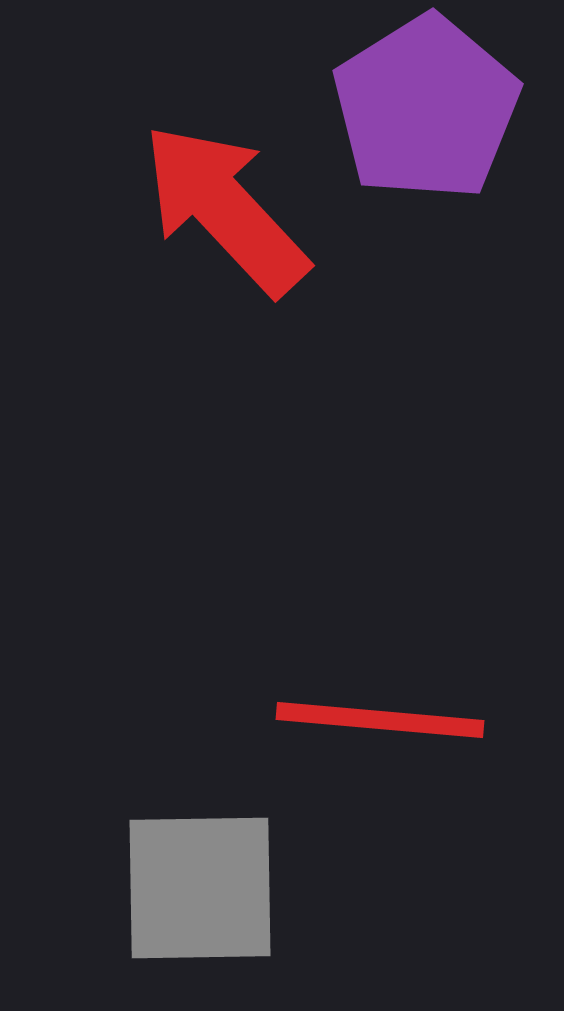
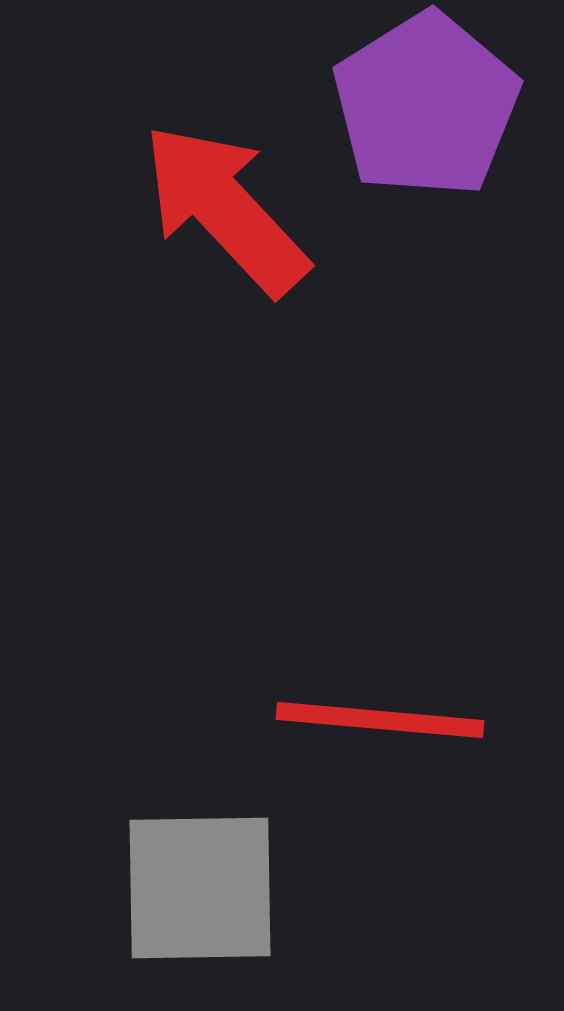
purple pentagon: moved 3 px up
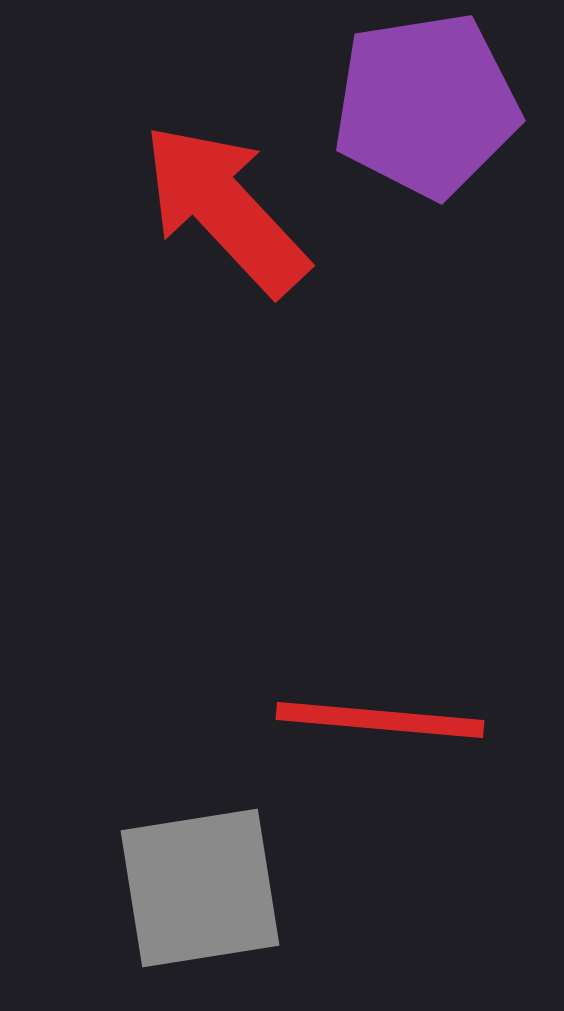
purple pentagon: rotated 23 degrees clockwise
gray square: rotated 8 degrees counterclockwise
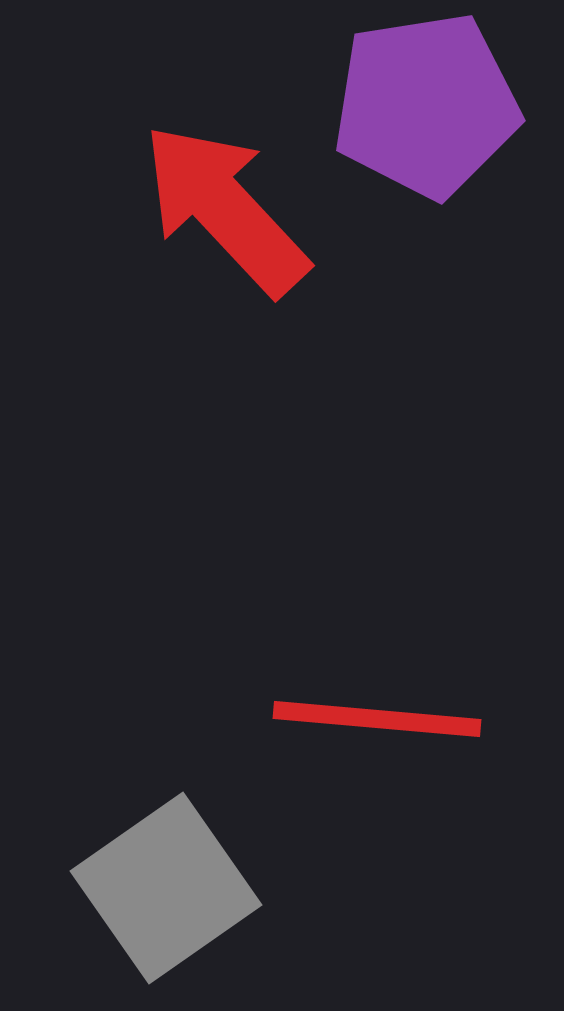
red line: moved 3 px left, 1 px up
gray square: moved 34 px left; rotated 26 degrees counterclockwise
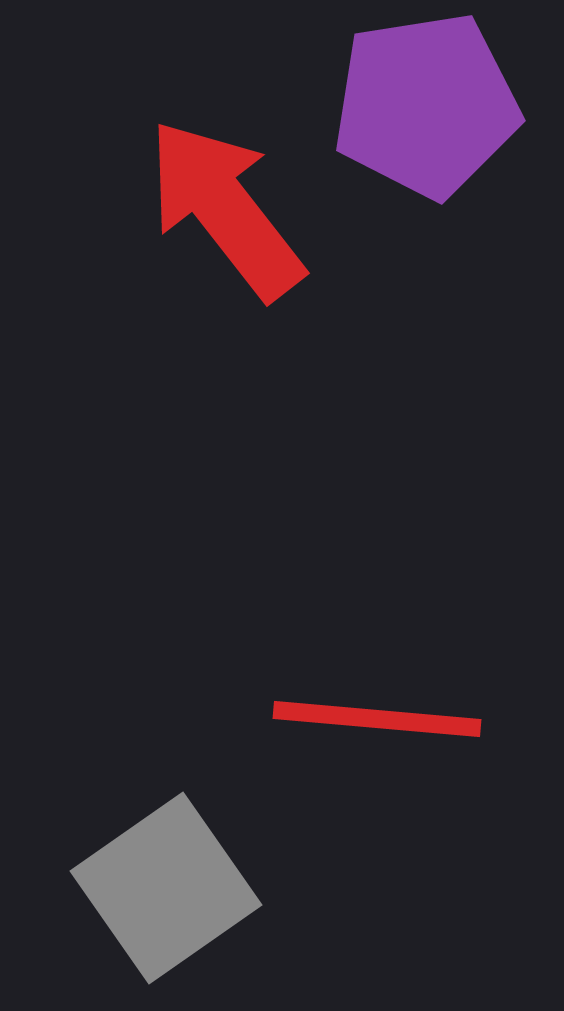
red arrow: rotated 5 degrees clockwise
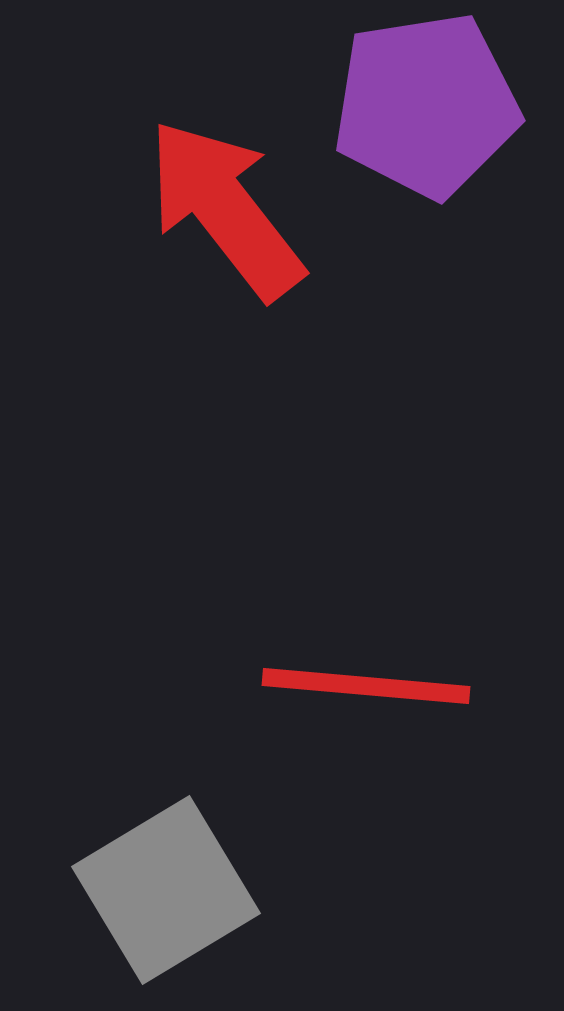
red line: moved 11 px left, 33 px up
gray square: moved 2 px down; rotated 4 degrees clockwise
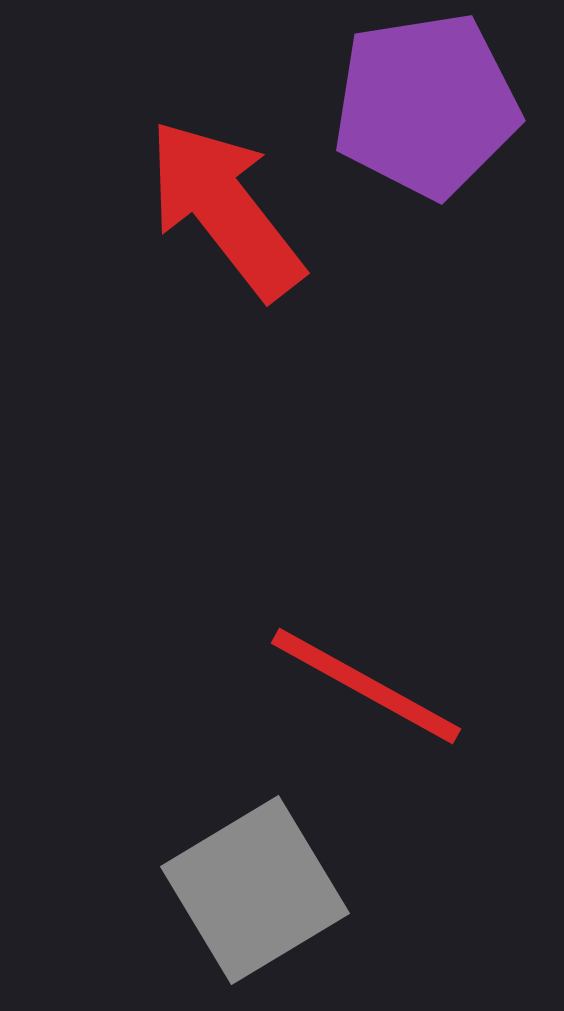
red line: rotated 24 degrees clockwise
gray square: moved 89 px right
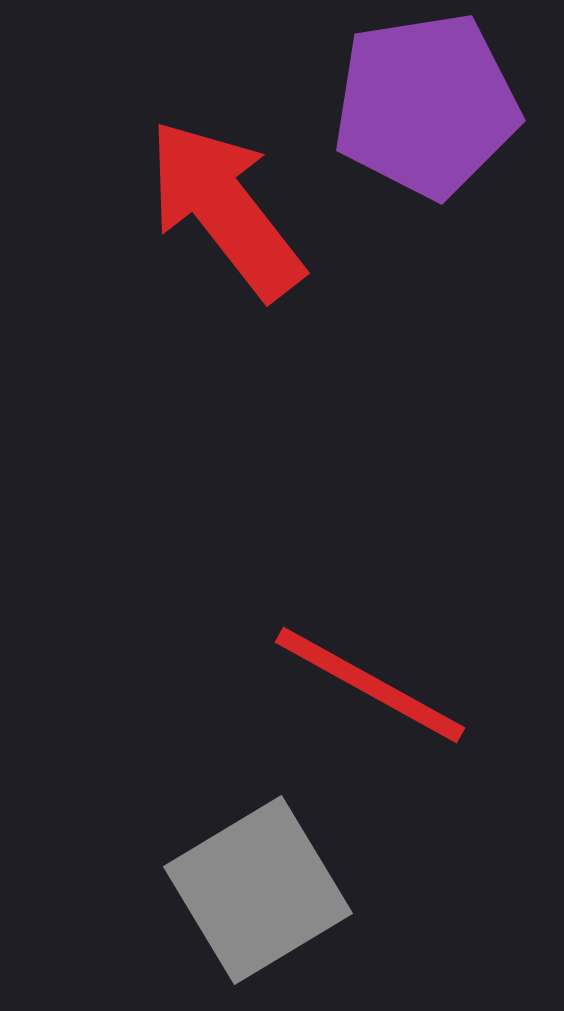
red line: moved 4 px right, 1 px up
gray square: moved 3 px right
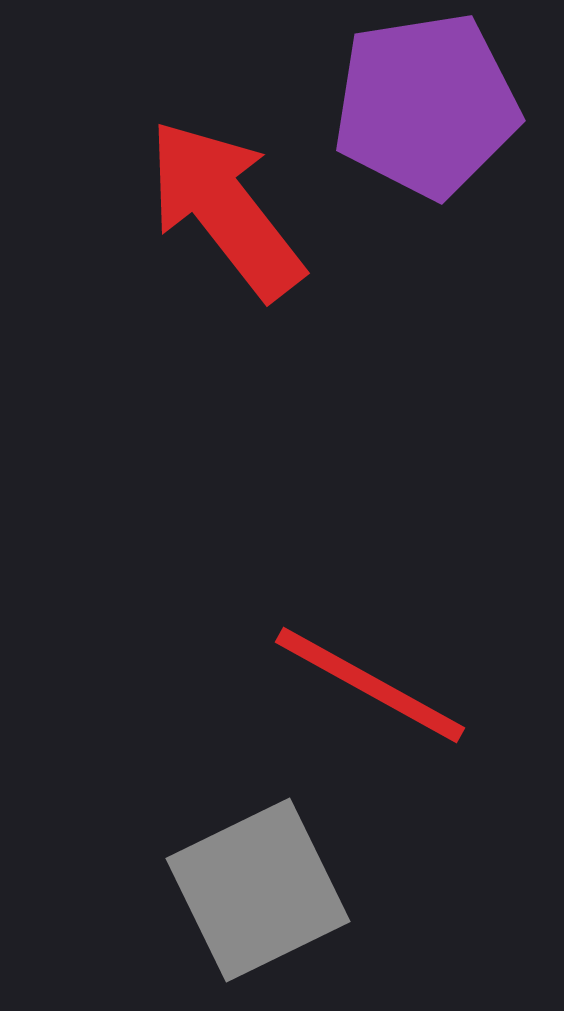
gray square: rotated 5 degrees clockwise
